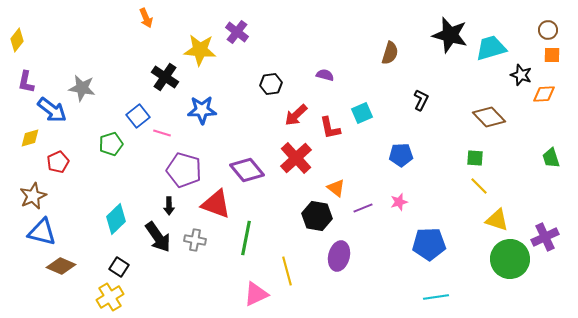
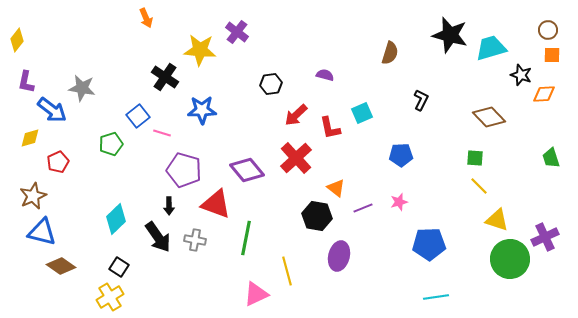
brown diamond at (61, 266): rotated 12 degrees clockwise
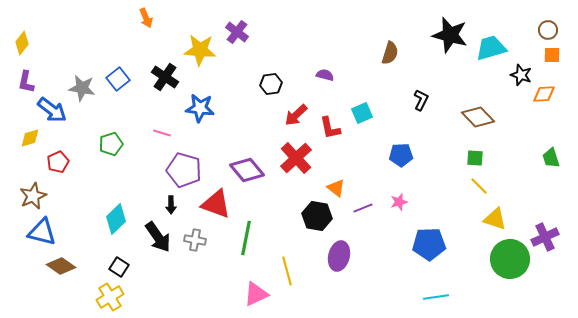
yellow diamond at (17, 40): moved 5 px right, 3 px down
blue star at (202, 110): moved 2 px left, 2 px up; rotated 8 degrees clockwise
blue square at (138, 116): moved 20 px left, 37 px up
brown diamond at (489, 117): moved 11 px left
black arrow at (169, 206): moved 2 px right, 1 px up
yellow triangle at (497, 220): moved 2 px left, 1 px up
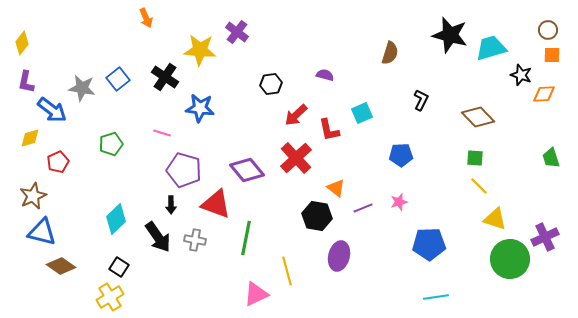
red L-shape at (330, 128): moved 1 px left, 2 px down
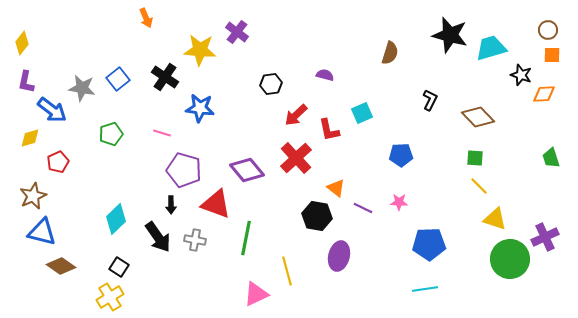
black L-shape at (421, 100): moved 9 px right
green pentagon at (111, 144): moved 10 px up
pink star at (399, 202): rotated 18 degrees clockwise
purple line at (363, 208): rotated 48 degrees clockwise
cyan line at (436, 297): moved 11 px left, 8 px up
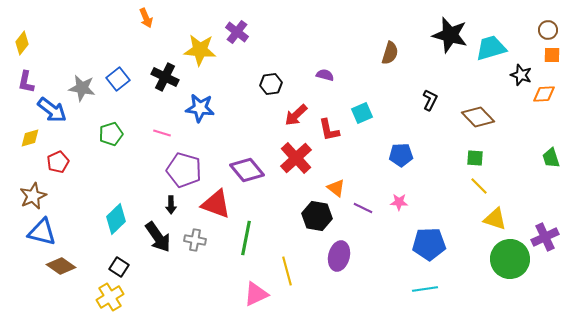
black cross at (165, 77): rotated 8 degrees counterclockwise
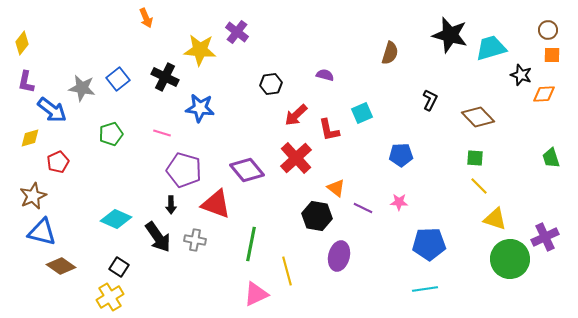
cyan diamond at (116, 219): rotated 68 degrees clockwise
green line at (246, 238): moved 5 px right, 6 px down
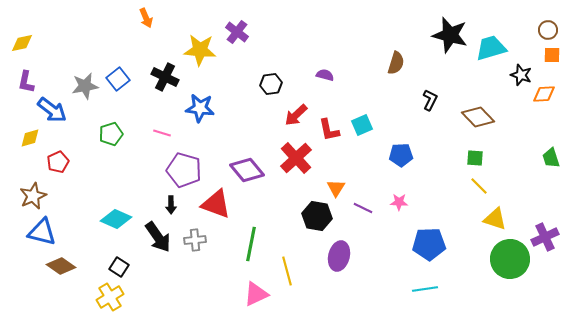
yellow diamond at (22, 43): rotated 40 degrees clockwise
brown semicircle at (390, 53): moved 6 px right, 10 px down
gray star at (82, 88): moved 3 px right, 2 px up; rotated 20 degrees counterclockwise
cyan square at (362, 113): moved 12 px down
orange triangle at (336, 188): rotated 24 degrees clockwise
gray cross at (195, 240): rotated 15 degrees counterclockwise
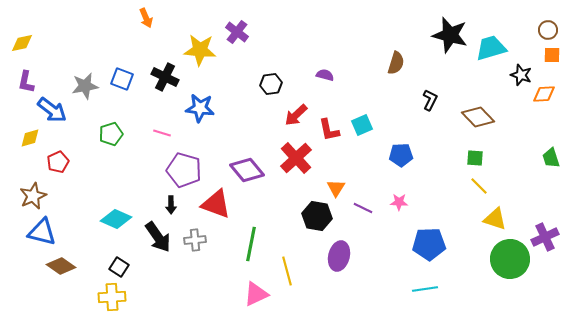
blue square at (118, 79): moved 4 px right; rotated 30 degrees counterclockwise
yellow cross at (110, 297): moved 2 px right; rotated 28 degrees clockwise
